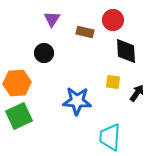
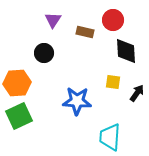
purple triangle: moved 1 px right, 1 px down
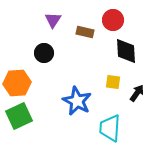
blue star: rotated 24 degrees clockwise
cyan trapezoid: moved 9 px up
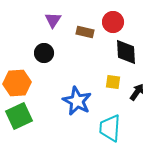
red circle: moved 2 px down
black diamond: moved 1 px down
black arrow: moved 1 px up
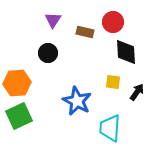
black circle: moved 4 px right
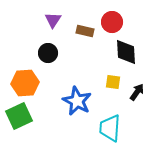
red circle: moved 1 px left
brown rectangle: moved 1 px up
orange hexagon: moved 8 px right
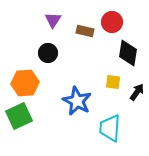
black diamond: moved 2 px right, 1 px down; rotated 12 degrees clockwise
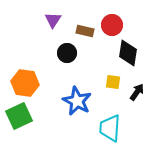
red circle: moved 3 px down
black circle: moved 19 px right
orange hexagon: rotated 12 degrees clockwise
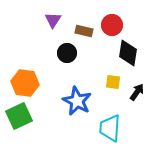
brown rectangle: moved 1 px left
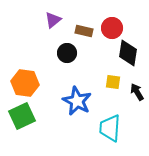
purple triangle: rotated 18 degrees clockwise
red circle: moved 3 px down
black arrow: rotated 66 degrees counterclockwise
green square: moved 3 px right
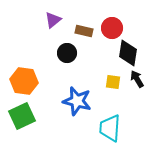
orange hexagon: moved 1 px left, 2 px up
black arrow: moved 13 px up
blue star: rotated 12 degrees counterclockwise
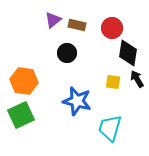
brown rectangle: moved 7 px left, 6 px up
green square: moved 1 px left, 1 px up
cyan trapezoid: rotated 12 degrees clockwise
